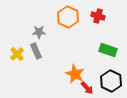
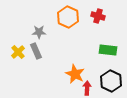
green rectangle: rotated 12 degrees counterclockwise
yellow cross: moved 1 px right, 2 px up
red arrow: rotated 136 degrees counterclockwise
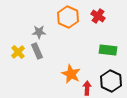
red cross: rotated 16 degrees clockwise
gray rectangle: moved 1 px right
orange star: moved 4 px left
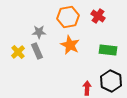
orange hexagon: rotated 25 degrees clockwise
orange star: moved 1 px left, 29 px up
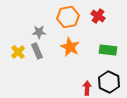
orange star: moved 2 px down
black hexagon: moved 2 px left, 1 px down
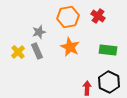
gray star: rotated 16 degrees counterclockwise
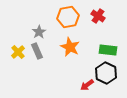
gray star: rotated 16 degrees counterclockwise
black hexagon: moved 3 px left, 9 px up
red arrow: moved 3 px up; rotated 128 degrees counterclockwise
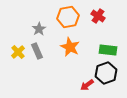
gray star: moved 3 px up
black hexagon: rotated 15 degrees clockwise
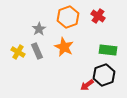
orange hexagon: rotated 10 degrees counterclockwise
orange star: moved 6 px left
yellow cross: rotated 16 degrees counterclockwise
black hexagon: moved 2 px left, 2 px down
